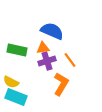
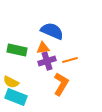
orange line: rotated 70 degrees counterclockwise
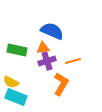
orange line: moved 3 px right, 1 px down
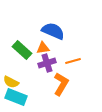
blue semicircle: moved 1 px right
green rectangle: moved 5 px right; rotated 30 degrees clockwise
purple cross: moved 2 px down
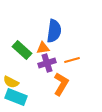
blue semicircle: moved 1 px right; rotated 75 degrees clockwise
orange line: moved 1 px left, 1 px up
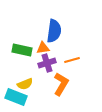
green rectangle: rotated 30 degrees counterclockwise
yellow semicircle: moved 14 px right, 2 px down; rotated 49 degrees counterclockwise
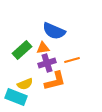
blue semicircle: rotated 105 degrees clockwise
green rectangle: rotated 54 degrees counterclockwise
orange L-shape: moved 6 px left, 3 px up; rotated 45 degrees clockwise
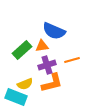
orange triangle: moved 1 px left, 2 px up
purple cross: moved 2 px down
orange L-shape: moved 3 px left, 2 px down
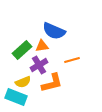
purple cross: moved 8 px left; rotated 12 degrees counterclockwise
yellow semicircle: moved 2 px left, 2 px up
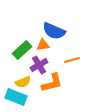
orange triangle: moved 1 px right, 1 px up
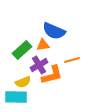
orange L-shape: moved 8 px up
cyan rectangle: rotated 20 degrees counterclockwise
